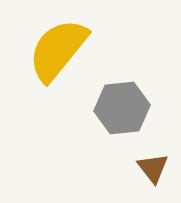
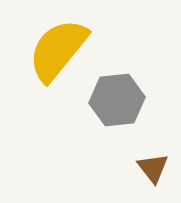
gray hexagon: moved 5 px left, 8 px up
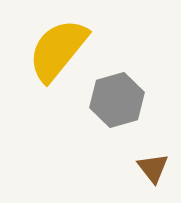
gray hexagon: rotated 10 degrees counterclockwise
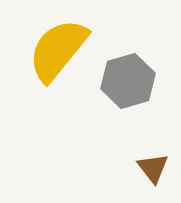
gray hexagon: moved 11 px right, 19 px up
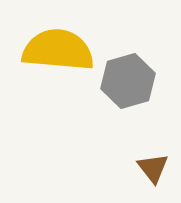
yellow semicircle: rotated 56 degrees clockwise
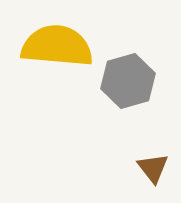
yellow semicircle: moved 1 px left, 4 px up
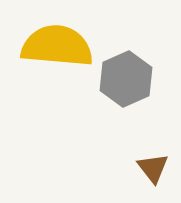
gray hexagon: moved 2 px left, 2 px up; rotated 8 degrees counterclockwise
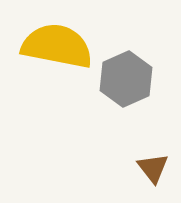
yellow semicircle: rotated 6 degrees clockwise
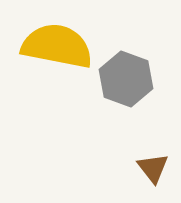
gray hexagon: rotated 16 degrees counterclockwise
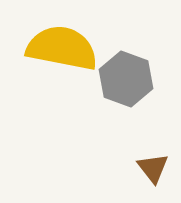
yellow semicircle: moved 5 px right, 2 px down
